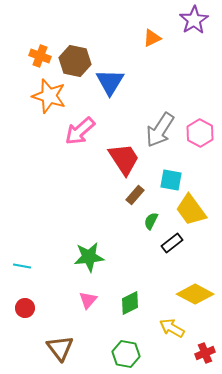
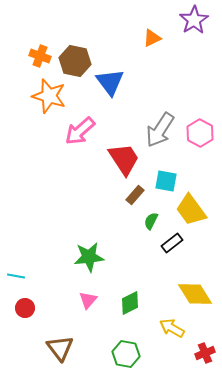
blue triangle: rotated 8 degrees counterclockwise
cyan square: moved 5 px left, 1 px down
cyan line: moved 6 px left, 10 px down
yellow diamond: rotated 30 degrees clockwise
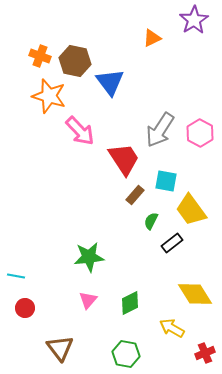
pink arrow: rotated 92 degrees counterclockwise
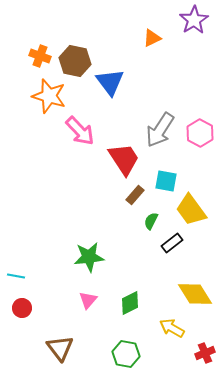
red circle: moved 3 px left
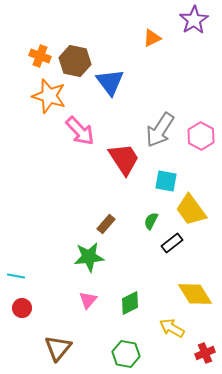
pink hexagon: moved 1 px right, 3 px down
brown rectangle: moved 29 px left, 29 px down
brown triangle: moved 2 px left; rotated 16 degrees clockwise
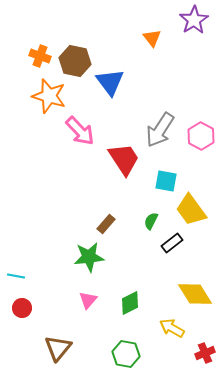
orange triangle: rotated 42 degrees counterclockwise
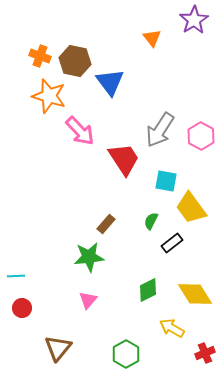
yellow trapezoid: moved 2 px up
cyan line: rotated 12 degrees counterclockwise
green diamond: moved 18 px right, 13 px up
green hexagon: rotated 20 degrees clockwise
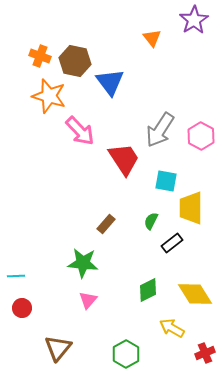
yellow trapezoid: rotated 36 degrees clockwise
green star: moved 6 px left, 6 px down; rotated 12 degrees clockwise
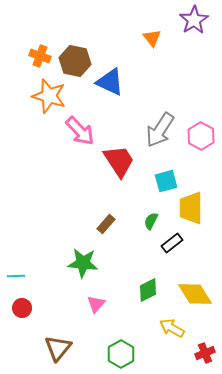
blue triangle: rotated 28 degrees counterclockwise
red trapezoid: moved 5 px left, 2 px down
cyan square: rotated 25 degrees counterclockwise
pink triangle: moved 8 px right, 4 px down
green hexagon: moved 5 px left
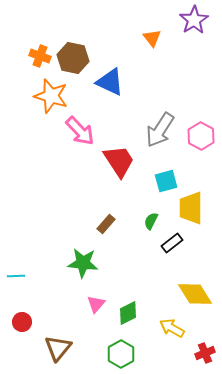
brown hexagon: moved 2 px left, 3 px up
orange star: moved 2 px right
green diamond: moved 20 px left, 23 px down
red circle: moved 14 px down
